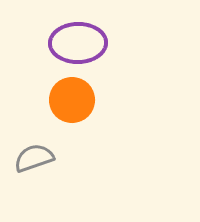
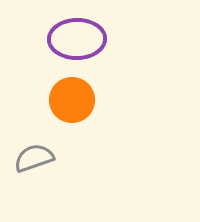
purple ellipse: moved 1 px left, 4 px up
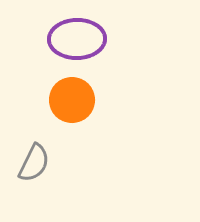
gray semicircle: moved 5 px down; rotated 135 degrees clockwise
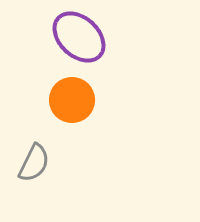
purple ellipse: moved 2 px right, 2 px up; rotated 44 degrees clockwise
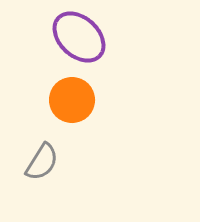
gray semicircle: moved 8 px right, 1 px up; rotated 6 degrees clockwise
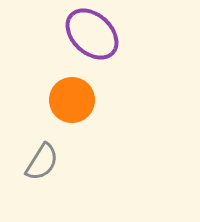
purple ellipse: moved 13 px right, 3 px up
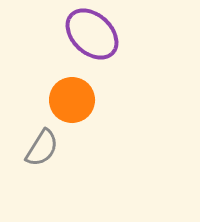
gray semicircle: moved 14 px up
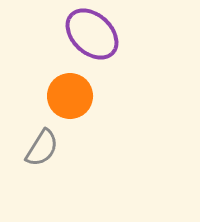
orange circle: moved 2 px left, 4 px up
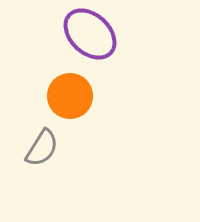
purple ellipse: moved 2 px left
